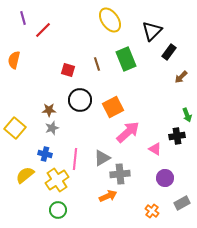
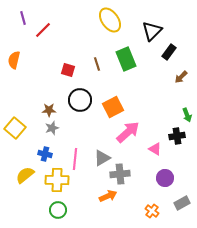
yellow cross: rotated 35 degrees clockwise
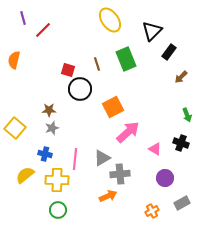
black circle: moved 11 px up
black cross: moved 4 px right, 7 px down; rotated 28 degrees clockwise
orange cross: rotated 24 degrees clockwise
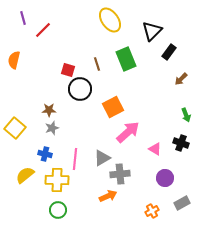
brown arrow: moved 2 px down
green arrow: moved 1 px left
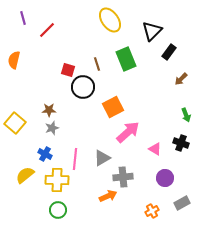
red line: moved 4 px right
black circle: moved 3 px right, 2 px up
yellow square: moved 5 px up
blue cross: rotated 16 degrees clockwise
gray cross: moved 3 px right, 3 px down
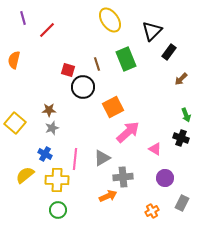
black cross: moved 5 px up
gray rectangle: rotated 35 degrees counterclockwise
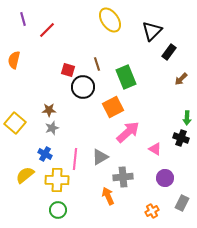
purple line: moved 1 px down
green rectangle: moved 18 px down
green arrow: moved 1 px right, 3 px down; rotated 24 degrees clockwise
gray triangle: moved 2 px left, 1 px up
orange arrow: rotated 90 degrees counterclockwise
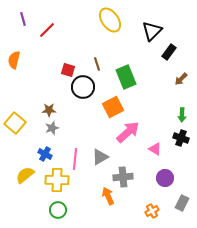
green arrow: moved 5 px left, 3 px up
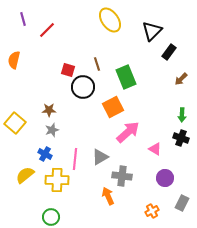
gray star: moved 2 px down
gray cross: moved 1 px left, 1 px up; rotated 12 degrees clockwise
green circle: moved 7 px left, 7 px down
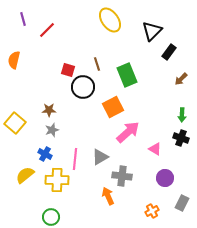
green rectangle: moved 1 px right, 2 px up
